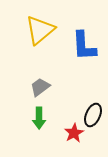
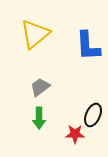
yellow triangle: moved 5 px left, 4 px down
blue L-shape: moved 4 px right
red star: moved 1 px right, 1 px down; rotated 30 degrees clockwise
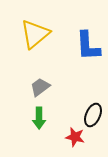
red star: moved 3 px down; rotated 12 degrees clockwise
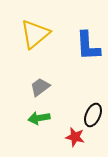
green arrow: rotated 80 degrees clockwise
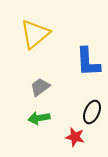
blue L-shape: moved 16 px down
black ellipse: moved 1 px left, 3 px up
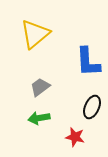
black ellipse: moved 5 px up
